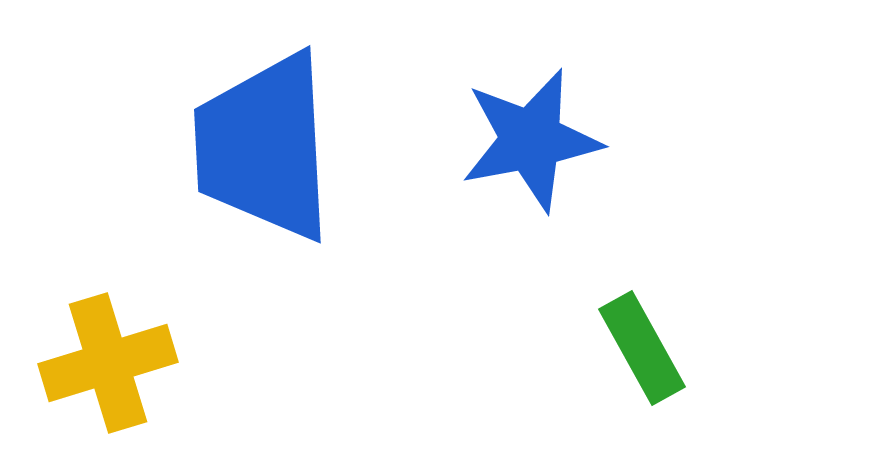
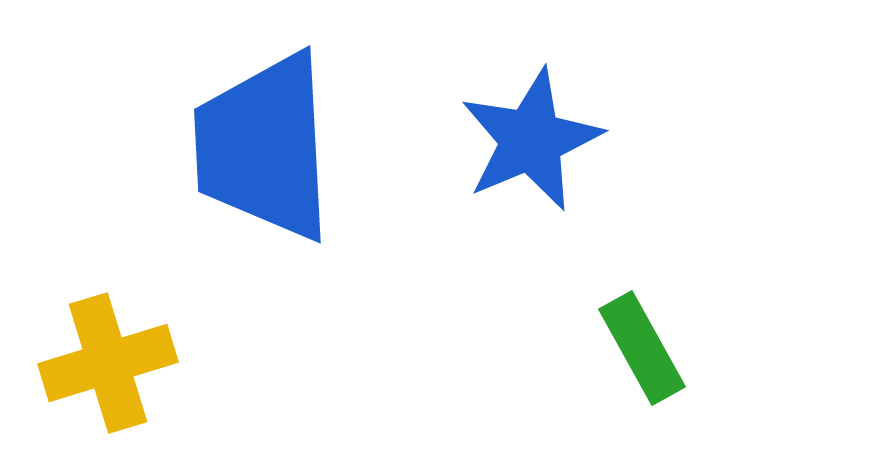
blue star: rotated 12 degrees counterclockwise
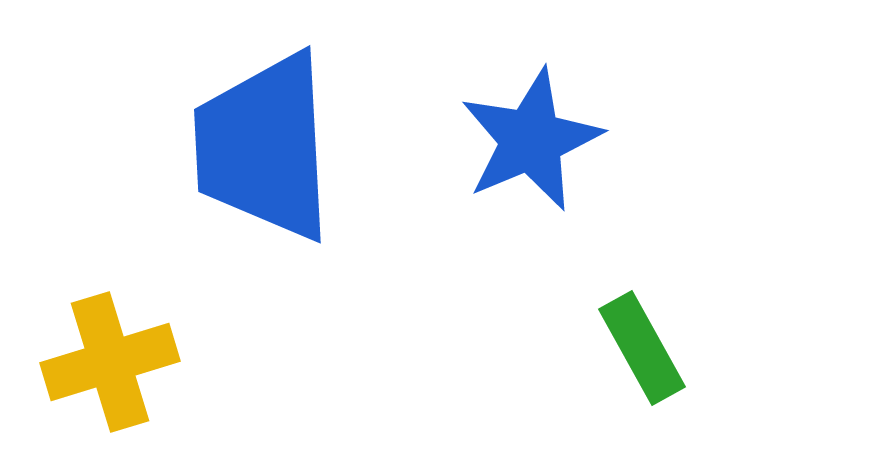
yellow cross: moved 2 px right, 1 px up
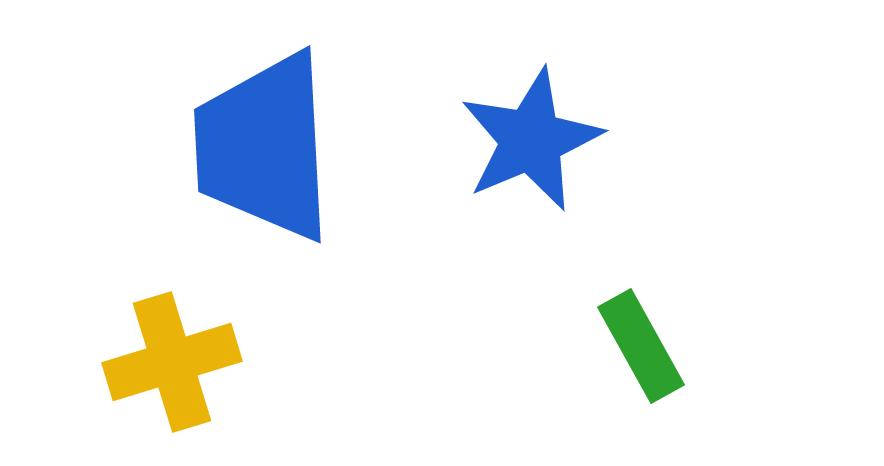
green rectangle: moved 1 px left, 2 px up
yellow cross: moved 62 px right
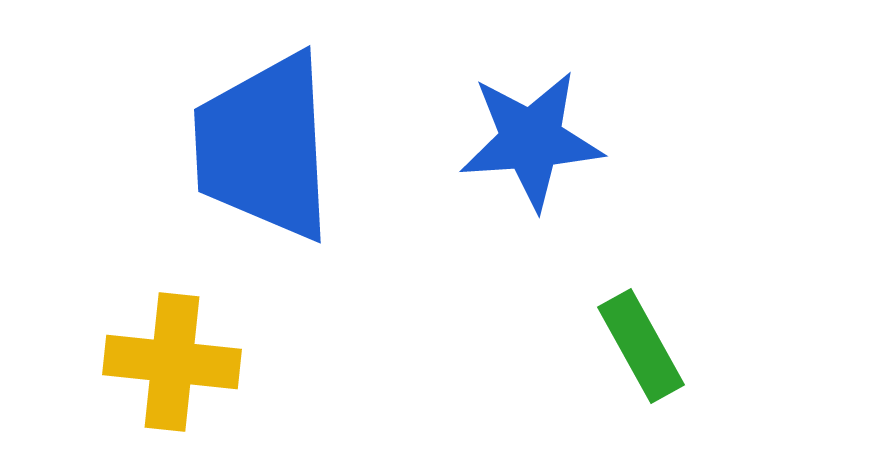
blue star: rotated 19 degrees clockwise
yellow cross: rotated 23 degrees clockwise
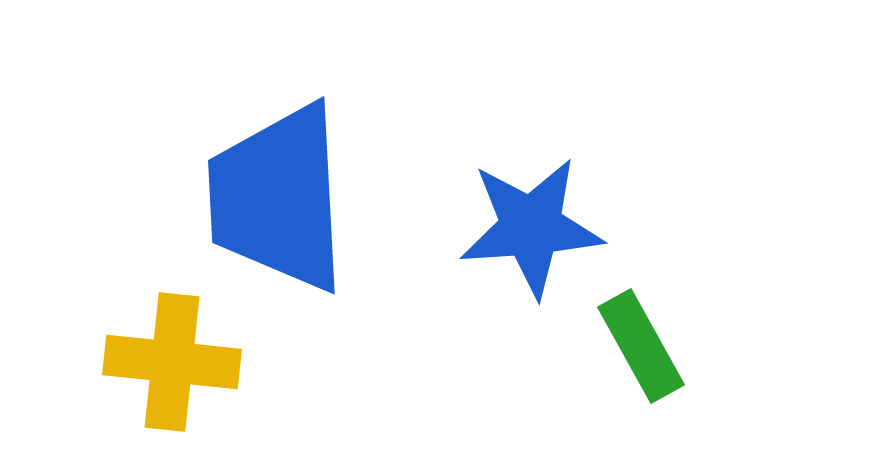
blue star: moved 87 px down
blue trapezoid: moved 14 px right, 51 px down
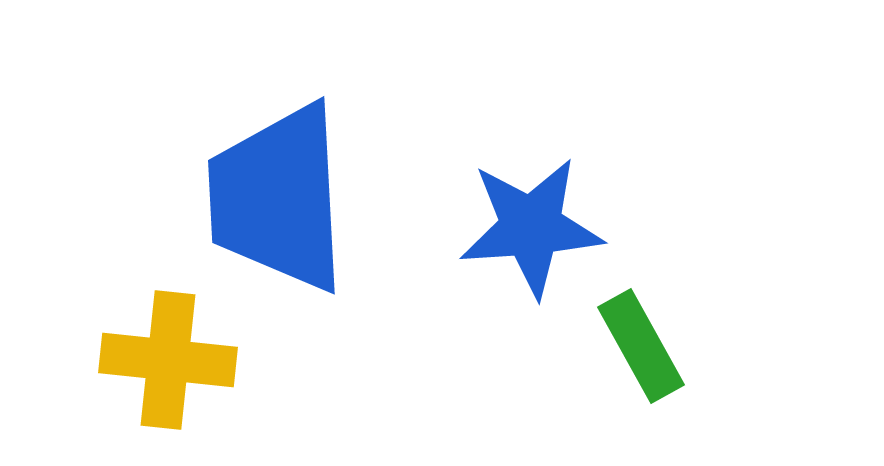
yellow cross: moved 4 px left, 2 px up
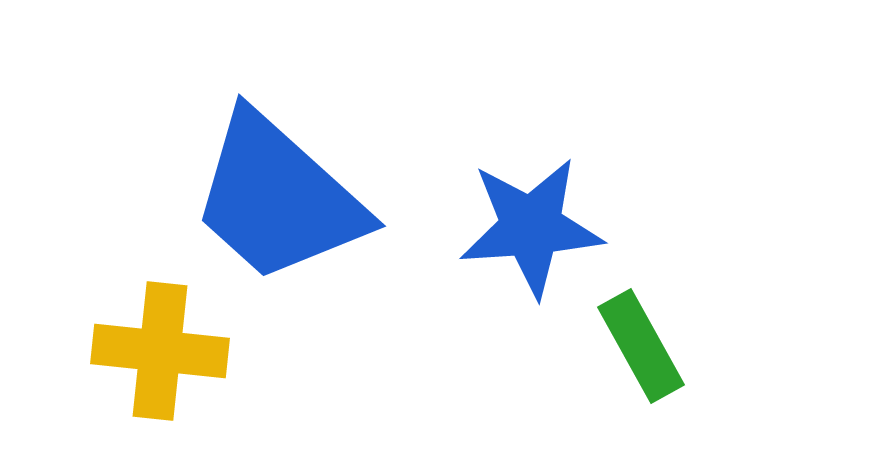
blue trapezoid: rotated 45 degrees counterclockwise
yellow cross: moved 8 px left, 9 px up
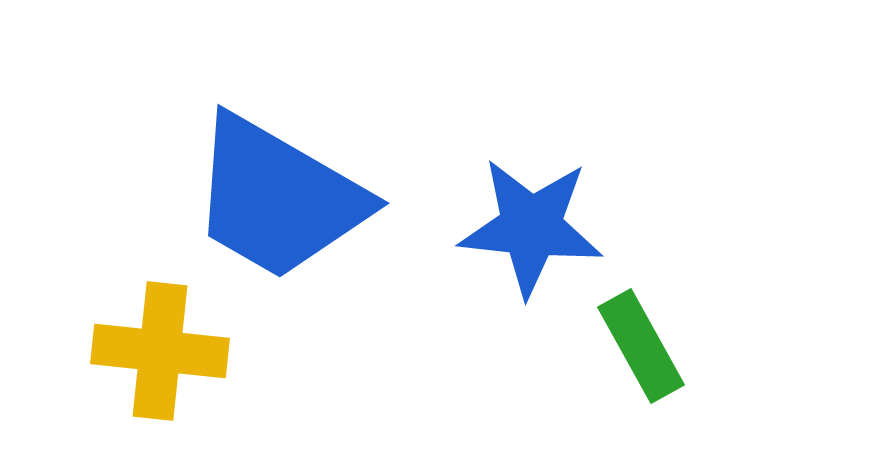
blue trapezoid: rotated 12 degrees counterclockwise
blue star: rotated 10 degrees clockwise
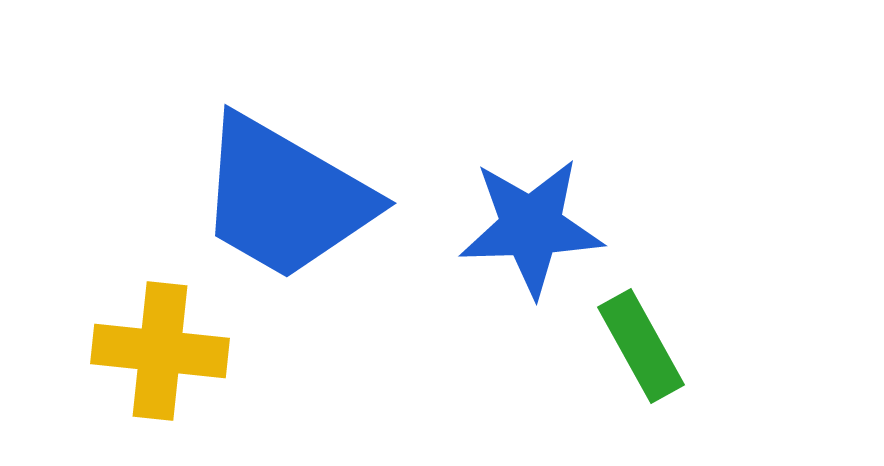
blue trapezoid: moved 7 px right
blue star: rotated 8 degrees counterclockwise
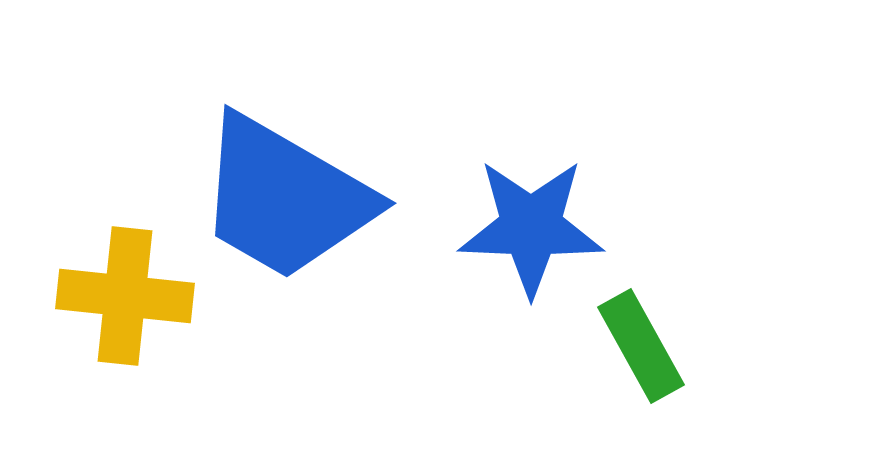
blue star: rotated 4 degrees clockwise
yellow cross: moved 35 px left, 55 px up
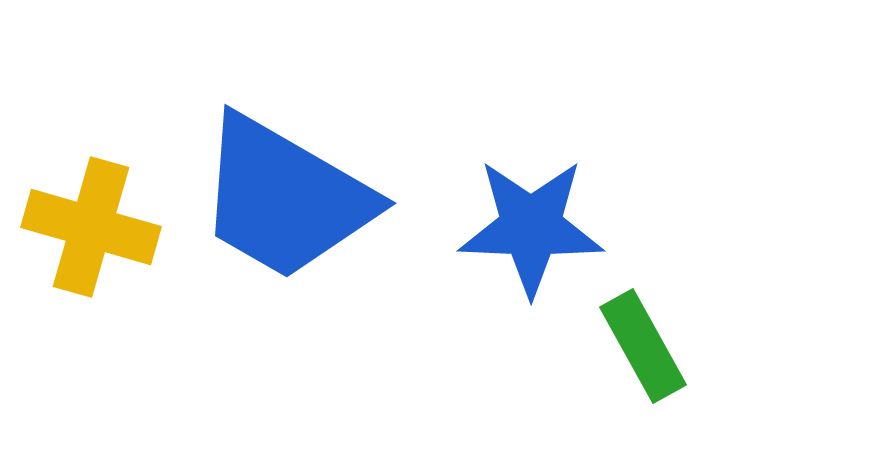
yellow cross: moved 34 px left, 69 px up; rotated 10 degrees clockwise
green rectangle: moved 2 px right
